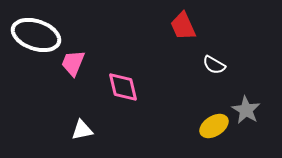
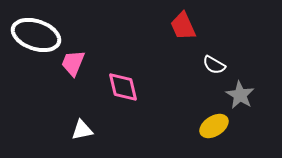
gray star: moved 6 px left, 15 px up
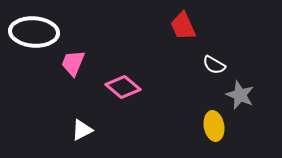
white ellipse: moved 2 px left, 3 px up; rotated 15 degrees counterclockwise
pink diamond: rotated 36 degrees counterclockwise
gray star: rotated 8 degrees counterclockwise
yellow ellipse: rotated 68 degrees counterclockwise
white triangle: rotated 15 degrees counterclockwise
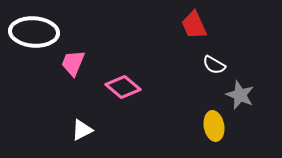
red trapezoid: moved 11 px right, 1 px up
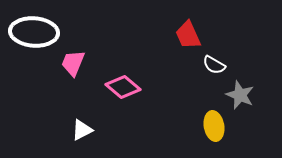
red trapezoid: moved 6 px left, 10 px down
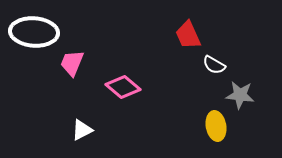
pink trapezoid: moved 1 px left
gray star: rotated 16 degrees counterclockwise
yellow ellipse: moved 2 px right
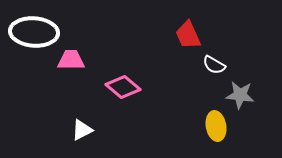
pink trapezoid: moved 1 px left, 3 px up; rotated 68 degrees clockwise
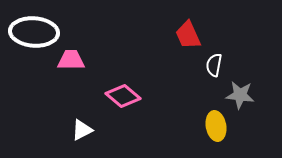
white semicircle: rotated 70 degrees clockwise
pink diamond: moved 9 px down
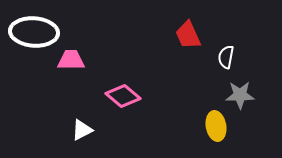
white semicircle: moved 12 px right, 8 px up
gray star: rotated 8 degrees counterclockwise
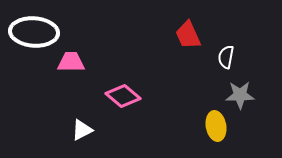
pink trapezoid: moved 2 px down
